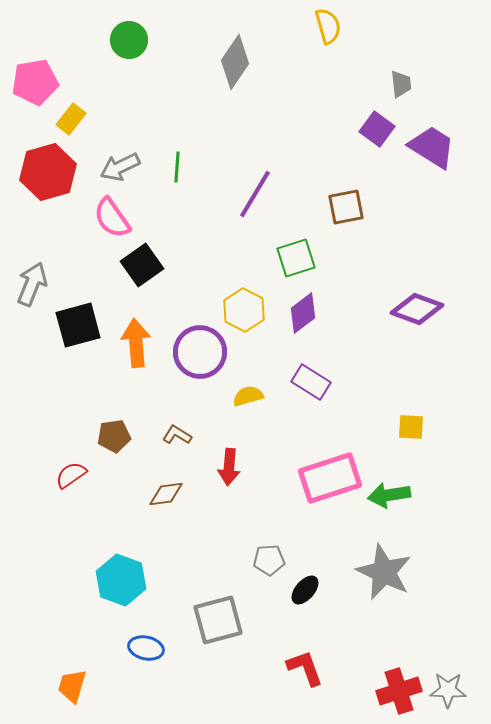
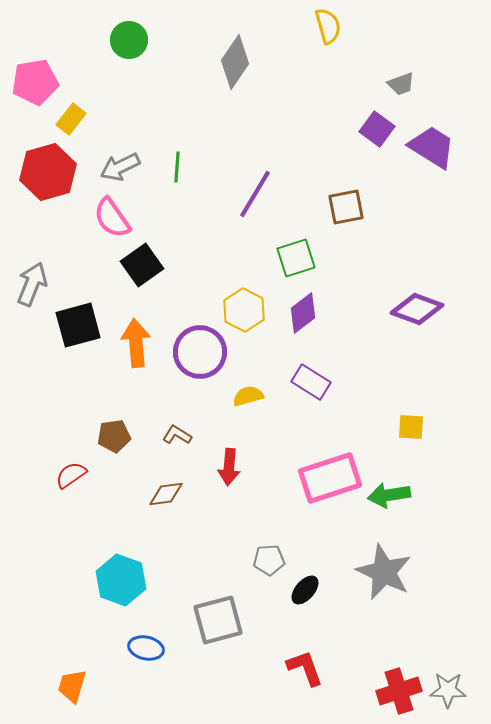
gray trapezoid at (401, 84): rotated 76 degrees clockwise
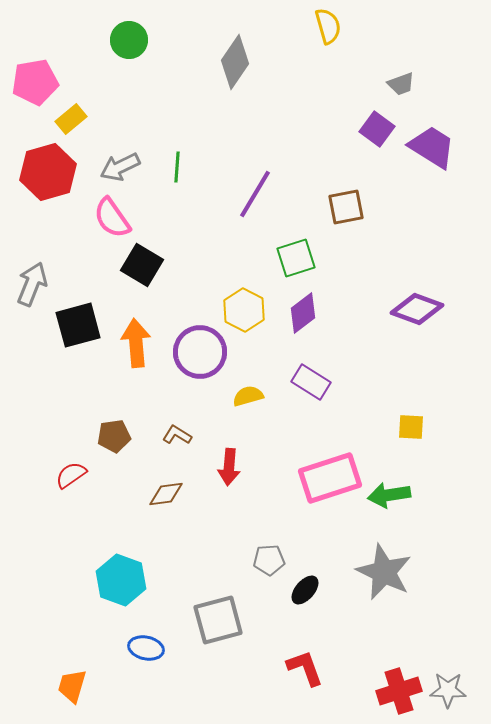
yellow rectangle at (71, 119): rotated 12 degrees clockwise
black square at (142, 265): rotated 24 degrees counterclockwise
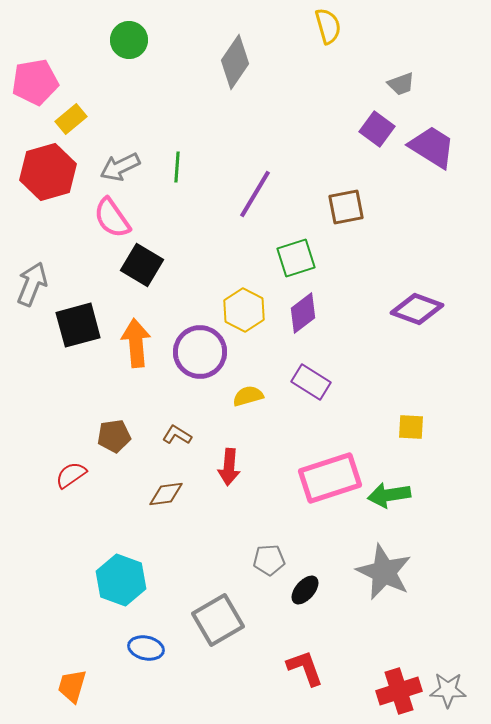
gray square at (218, 620): rotated 15 degrees counterclockwise
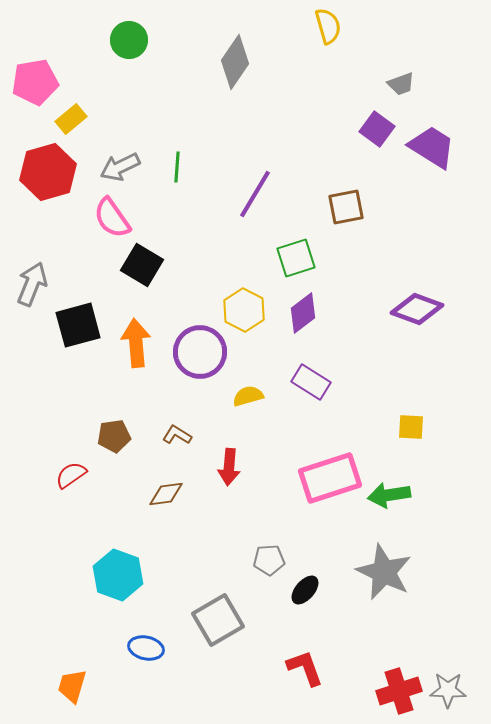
cyan hexagon at (121, 580): moved 3 px left, 5 px up
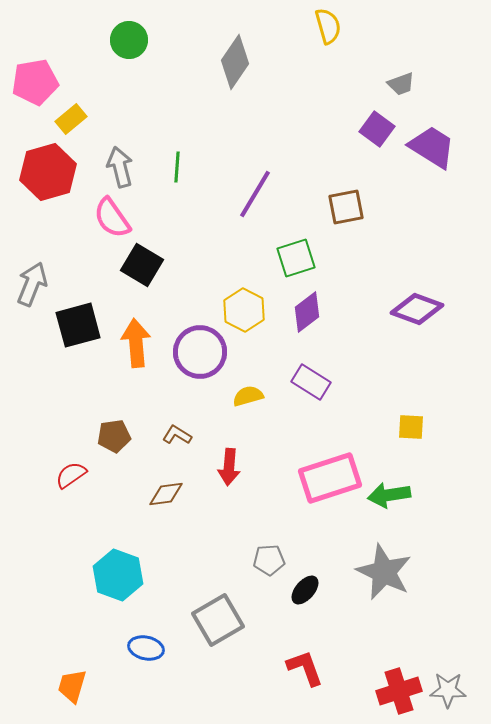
gray arrow at (120, 167): rotated 102 degrees clockwise
purple diamond at (303, 313): moved 4 px right, 1 px up
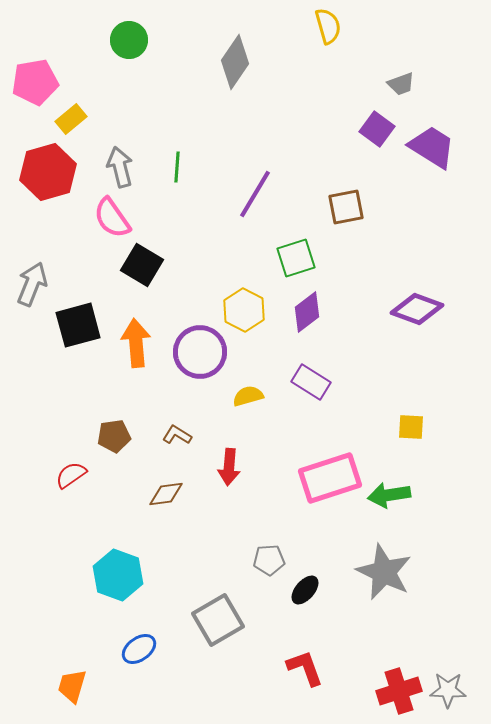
blue ellipse at (146, 648): moved 7 px left, 1 px down; rotated 48 degrees counterclockwise
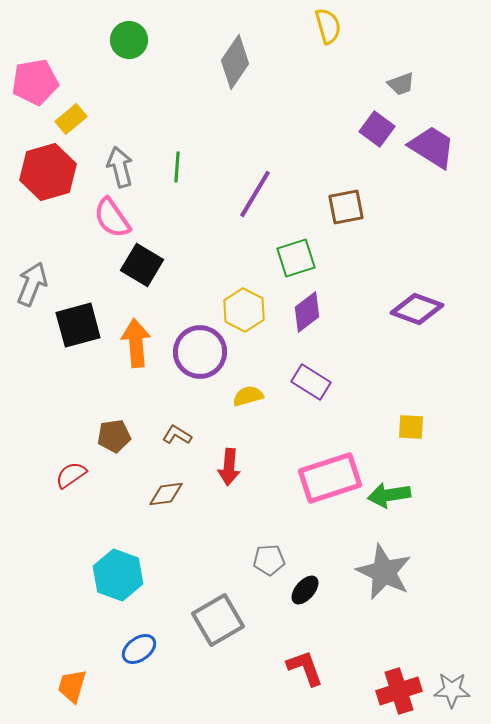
gray star at (448, 690): moved 4 px right
